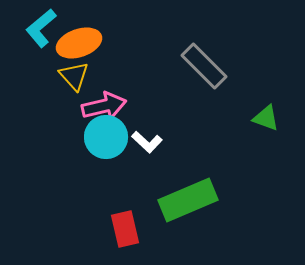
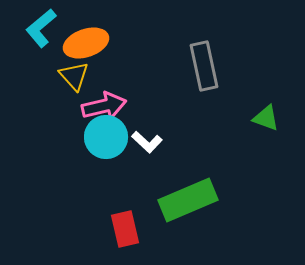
orange ellipse: moved 7 px right
gray rectangle: rotated 33 degrees clockwise
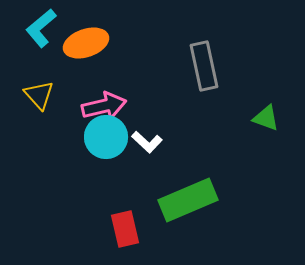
yellow triangle: moved 35 px left, 19 px down
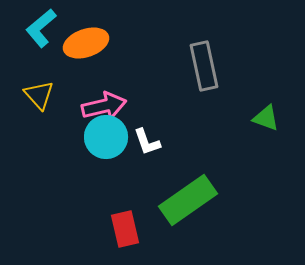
white L-shape: rotated 28 degrees clockwise
green rectangle: rotated 12 degrees counterclockwise
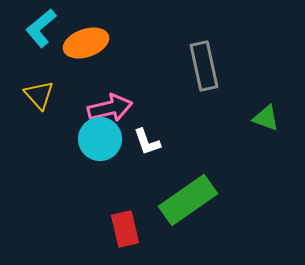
pink arrow: moved 6 px right, 2 px down
cyan circle: moved 6 px left, 2 px down
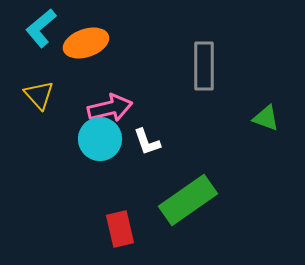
gray rectangle: rotated 12 degrees clockwise
red rectangle: moved 5 px left
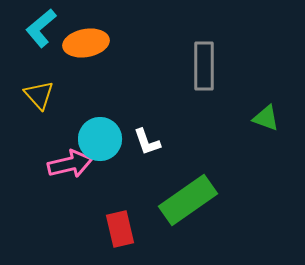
orange ellipse: rotated 9 degrees clockwise
pink arrow: moved 40 px left, 56 px down
